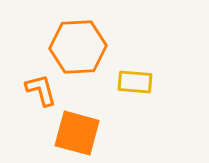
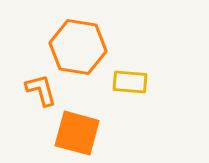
orange hexagon: rotated 12 degrees clockwise
yellow rectangle: moved 5 px left
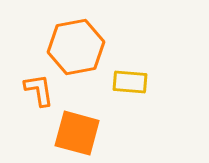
orange hexagon: moved 2 px left; rotated 20 degrees counterclockwise
orange L-shape: moved 2 px left; rotated 6 degrees clockwise
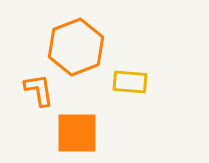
orange hexagon: rotated 10 degrees counterclockwise
orange square: rotated 15 degrees counterclockwise
